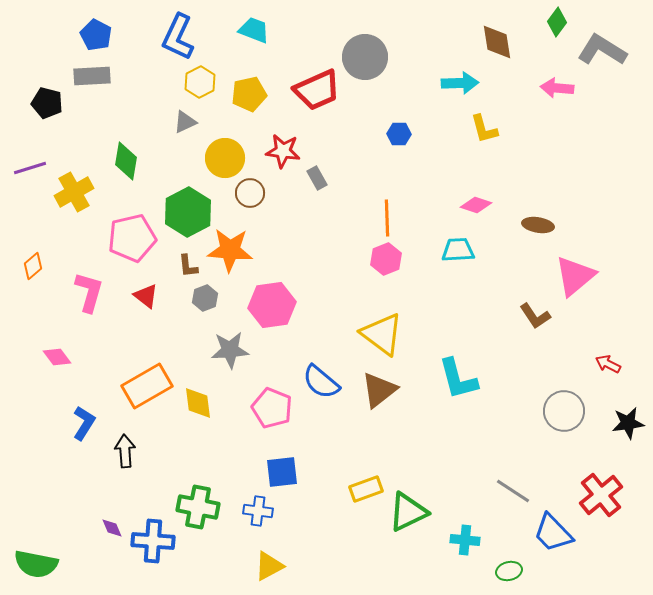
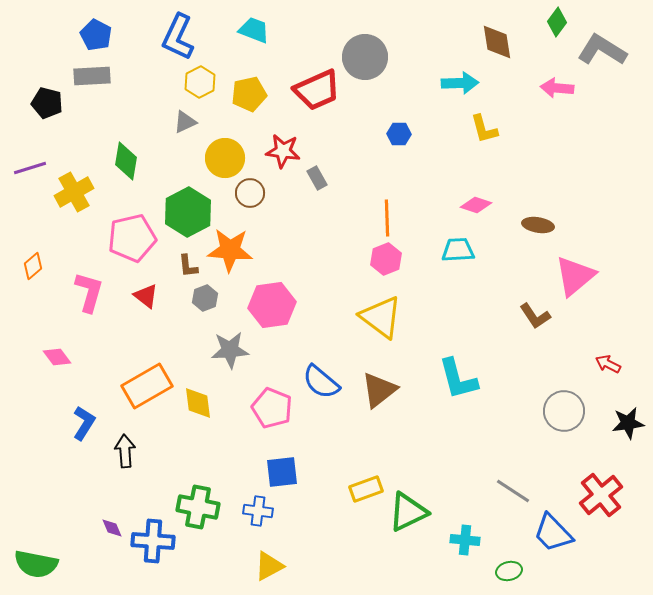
yellow triangle at (382, 334): moved 1 px left, 17 px up
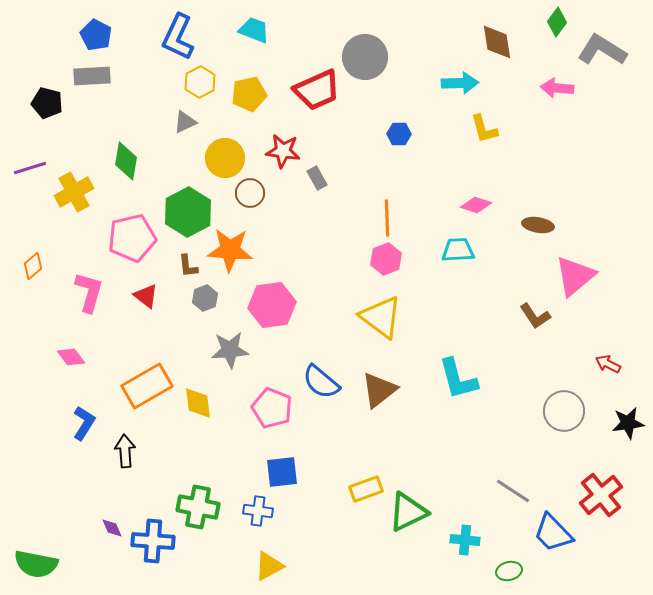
pink diamond at (57, 357): moved 14 px right
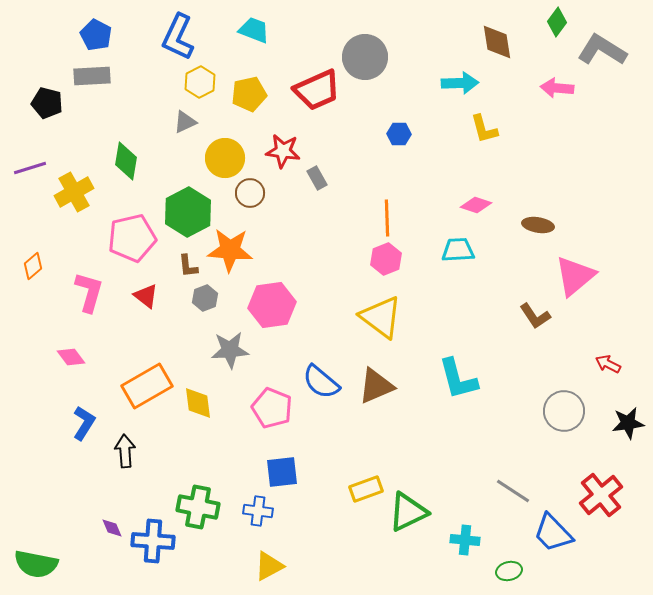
brown triangle at (379, 390): moved 3 px left, 4 px up; rotated 15 degrees clockwise
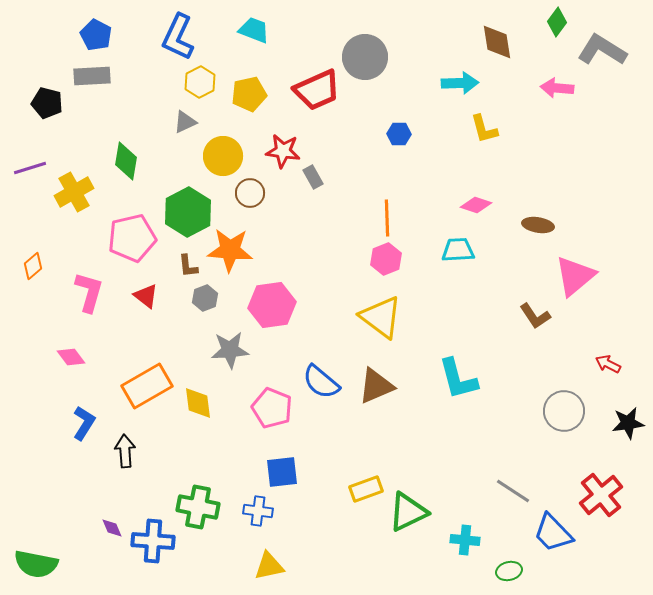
yellow circle at (225, 158): moved 2 px left, 2 px up
gray rectangle at (317, 178): moved 4 px left, 1 px up
yellow triangle at (269, 566): rotated 16 degrees clockwise
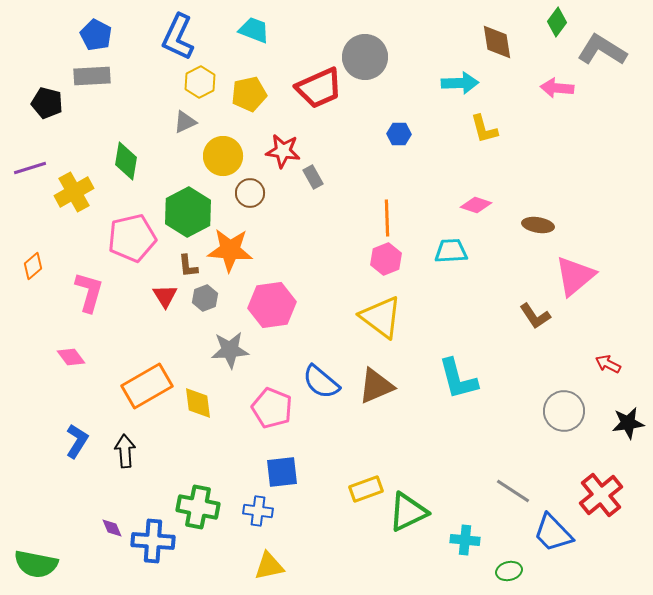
red trapezoid at (317, 90): moved 2 px right, 2 px up
cyan trapezoid at (458, 250): moved 7 px left, 1 px down
red triangle at (146, 296): moved 19 px right; rotated 20 degrees clockwise
blue L-shape at (84, 423): moved 7 px left, 18 px down
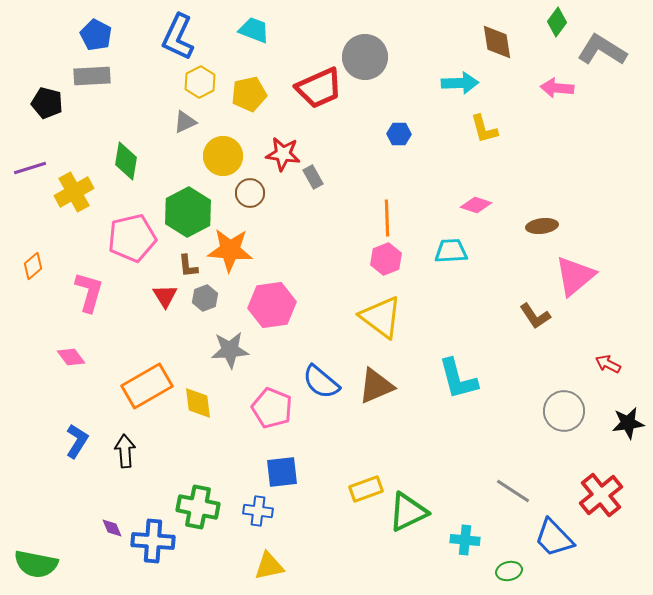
red star at (283, 151): moved 3 px down
brown ellipse at (538, 225): moved 4 px right, 1 px down; rotated 16 degrees counterclockwise
blue trapezoid at (553, 533): moved 1 px right, 5 px down
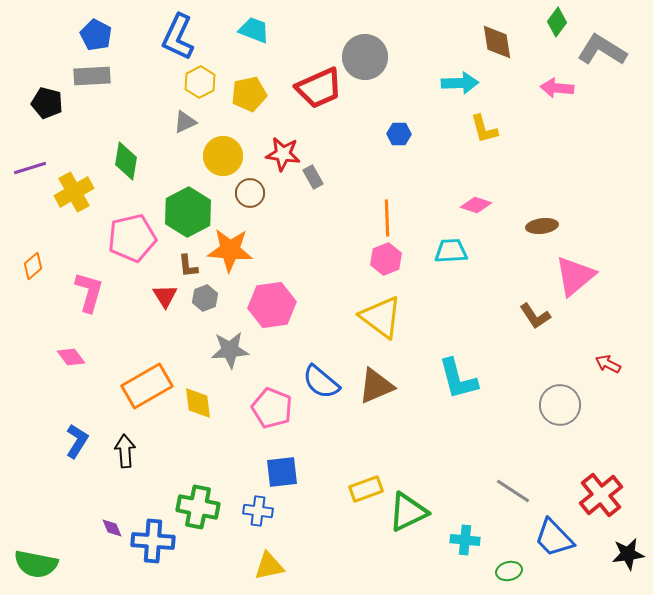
gray circle at (564, 411): moved 4 px left, 6 px up
black star at (628, 423): moved 131 px down
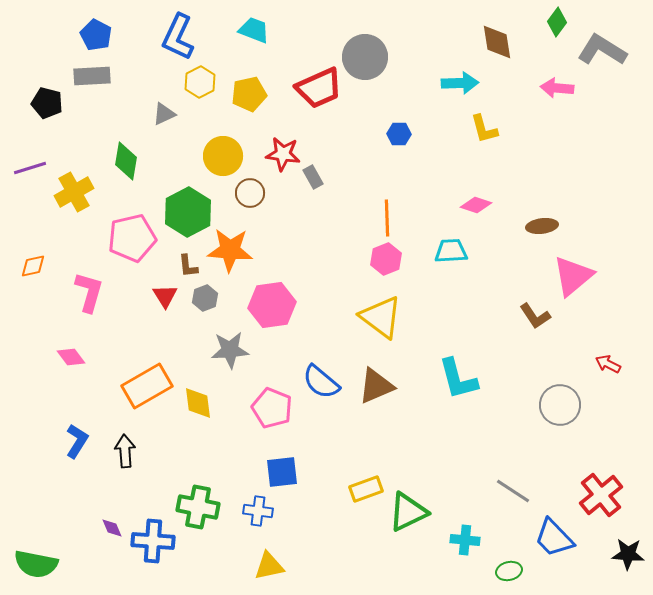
gray triangle at (185, 122): moved 21 px left, 8 px up
orange diamond at (33, 266): rotated 28 degrees clockwise
pink triangle at (575, 276): moved 2 px left
black star at (628, 554): rotated 12 degrees clockwise
